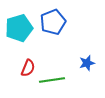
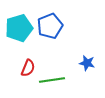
blue pentagon: moved 3 px left, 4 px down
blue star: rotated 28 degrees clockwise
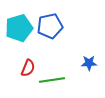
blue pentagon: rotated 10 degrees clockwise
blue star: moved 2 px right; rotated 14 degrees counterclockwise
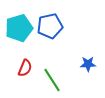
blue star: moved 1 px left, 1 px down
red semicircle: moved 3 px left
green line: rotated 65 degrees clockwise
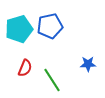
cyan pentagon: moved 1 px down
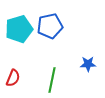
red semicircle: moved 12 px left, 10 px down
green line: rotated 45 degrees clockwise
